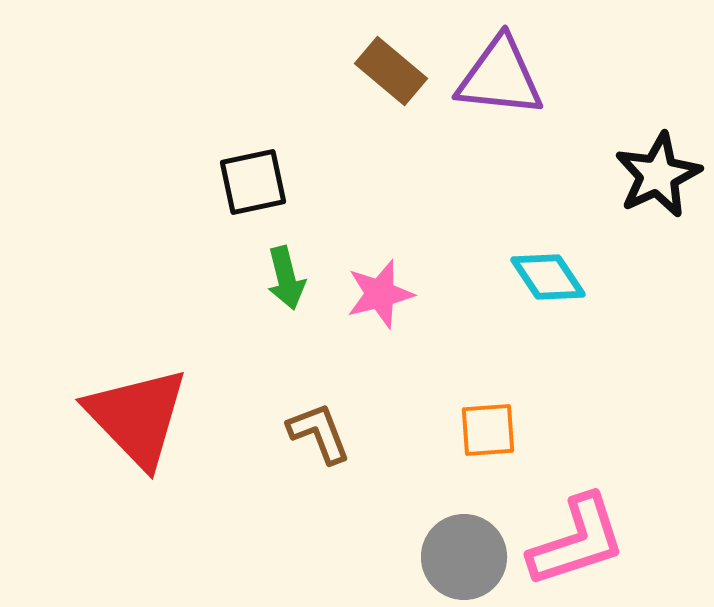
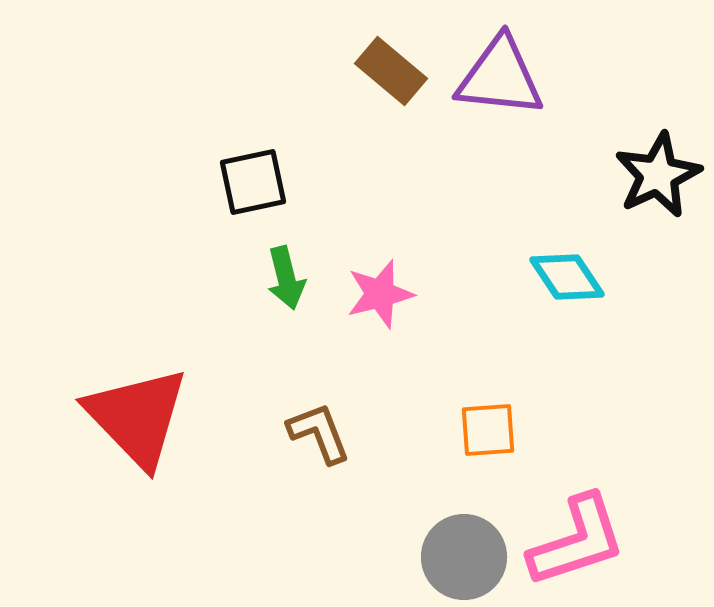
cyan diamond: moved 19 px right
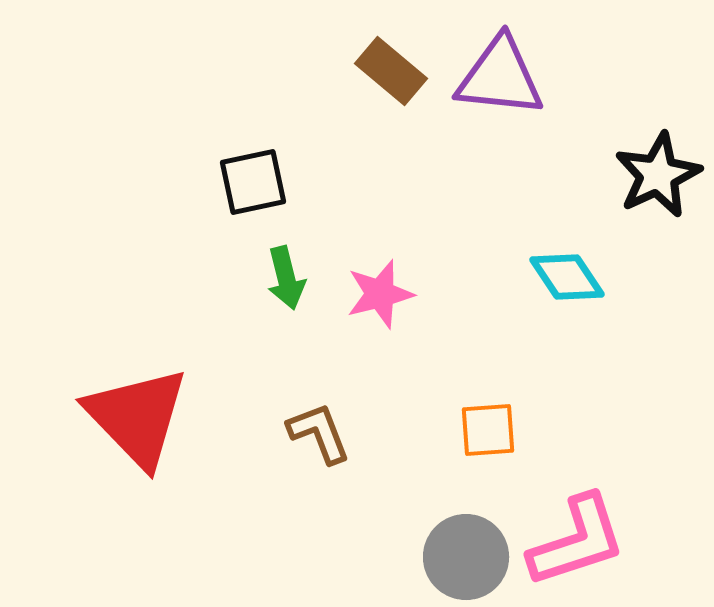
gray circle: moved 2 px right
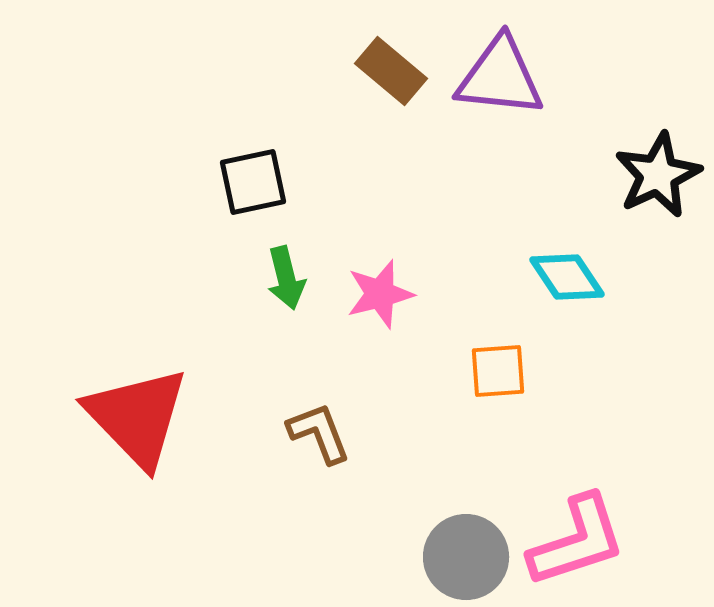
orange square: moved 10 px right, 59 px up
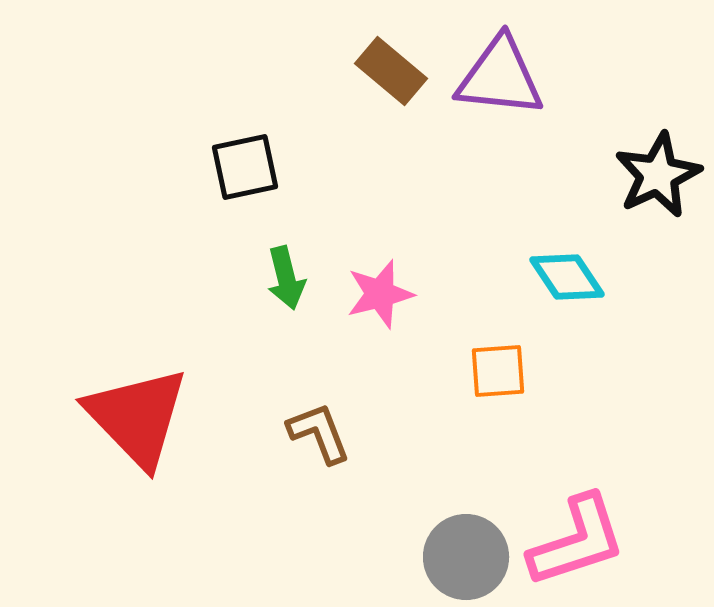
black square: moved 8 px left, 15 px up
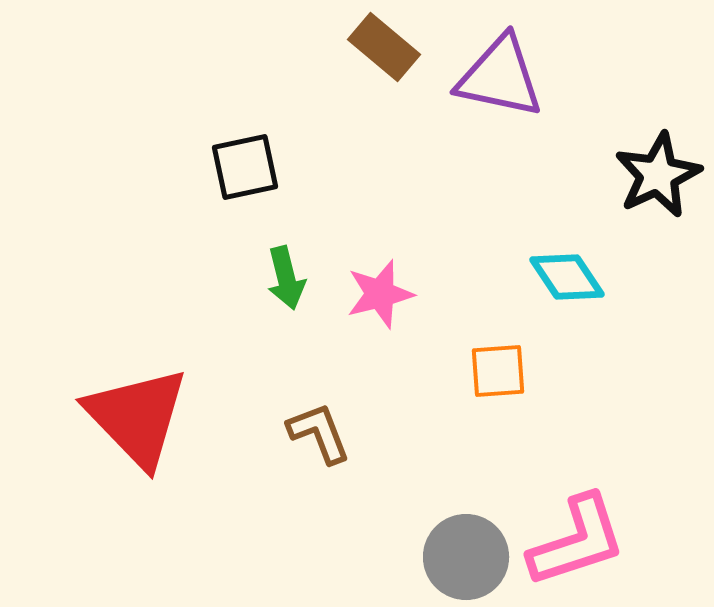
brown rectangle: moved 7 px left, 24 px up
purple triangle: rotated 6 degrees clockwise
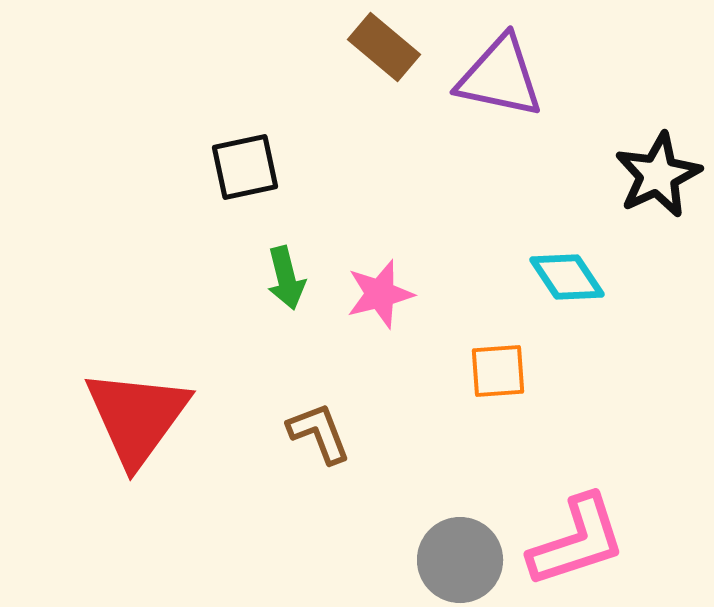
red triangle: rotated 20 degrees clockwise
gray circle: moved 6 px left, 3 px down
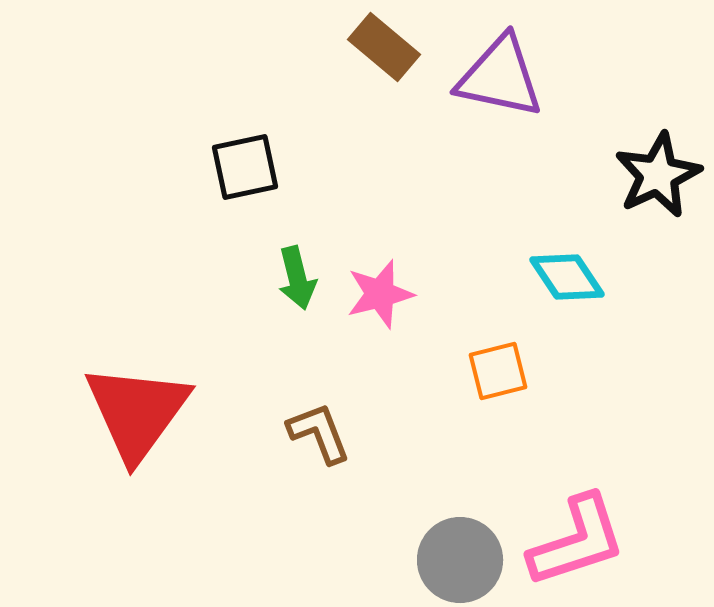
green arrow: moved 11 px right
orange square: rotated 10 degrees counterclockwise
red triangle: moved 5 px up
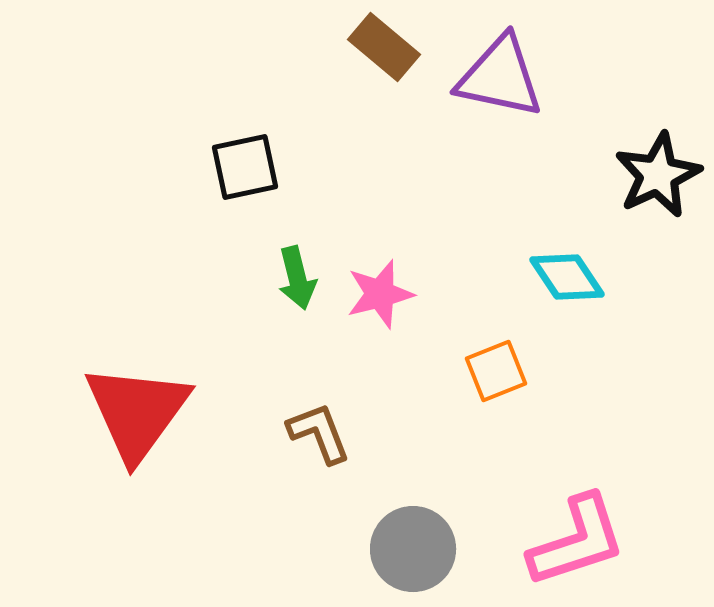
orange square: moved 2 px left; rotated 8 degrees counterclockwise
gray circle: moved 47 px left, 11 px up
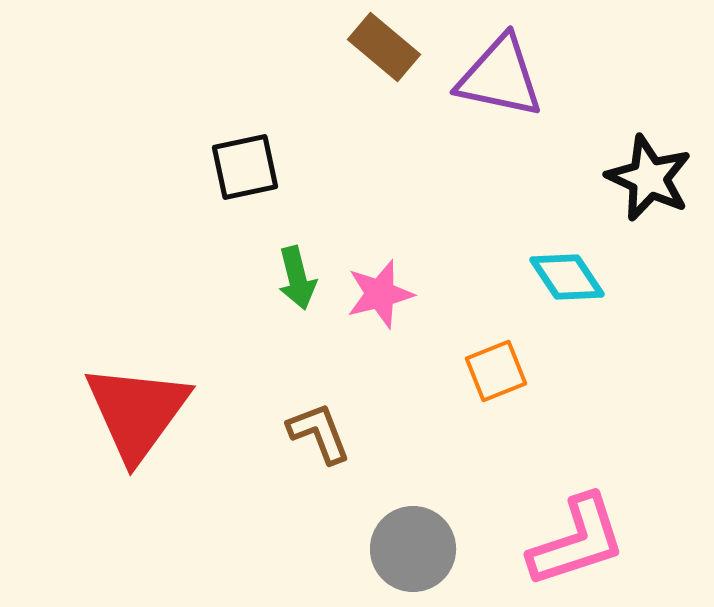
black star: moved 9 px left, 3 px down; rotated 22 degrees counterclockwise
